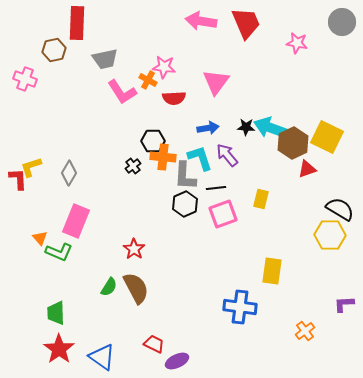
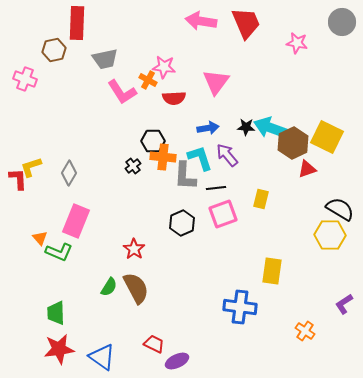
black hexagon at (185, 204): moved 3 px left, 19 px down
purple L-shape at (344, 304): rotated 30 degrees counterclockwise
orange cross at (305, 331): rotated 18 degrees counterclockwise
red star at (59, 349): rotated 28 degrees clockwise
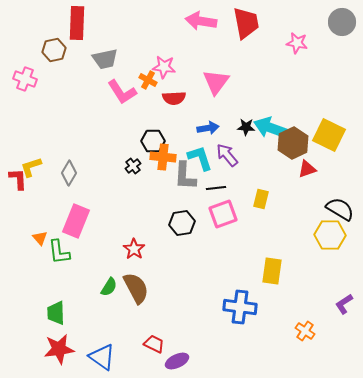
red trapezoid at (246, 23): rotated 12 degrees clockwise
yellow square at (327, 137): moved 2 px right, 2 px up
black hexagon at (182, 223): rotated 15 degrees clockwise
green L-shape at (59, 252): rotated 60 degrees clockwise
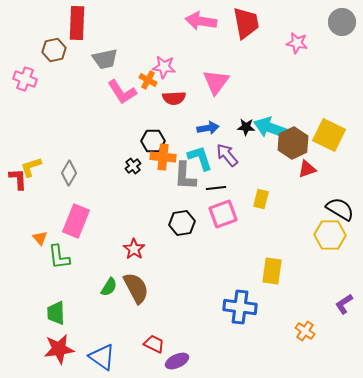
green L-shape at (59, 252): moved 5 px down
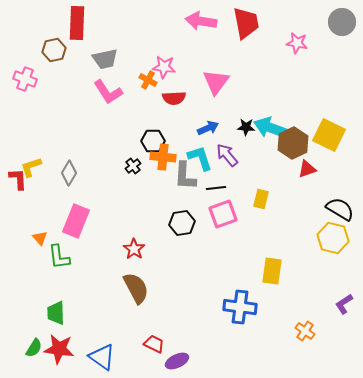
pink L-shape at (122, 92): moved 14 px left
blue arrow at (208, 128): rotated 15 degrees counterclockwise
yellow hexagon at (330, 235): moved 3 px right, 3 px down; rotated 12 degrees clockwise
green semicircle at (109, 287): moved 75 px left, 61 px down
red star at (59, 349): rotated 16 degrees clockwise
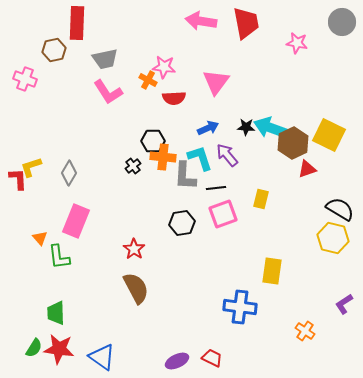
red trapezoid at (154, 344): moved 58 px right, 14 px down
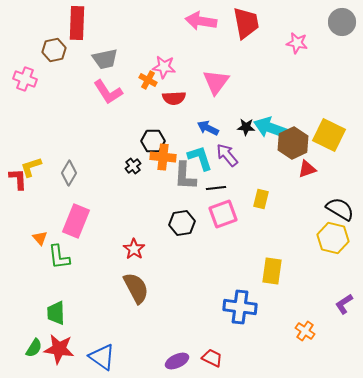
blue arrow at (208, 128): rotated 130 degrees counterclockwise
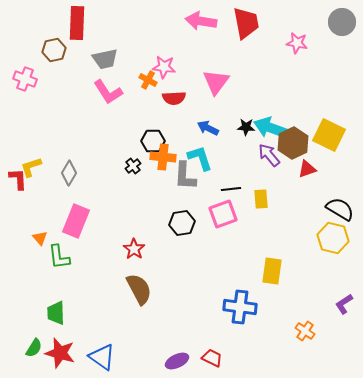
purple arrow at (227, 155): moved 42 px right
black line at (216, 188): moved 15 px right, 1 px down
yellow rectangle at (261, 199): rotated 18 degrees counterclockwise
brown semicircle at (136, 288): moved 3 px right, 1 px down
red star at (59, 349): moved 1 px right, 4 px down; rotated 8 degrees clockwise
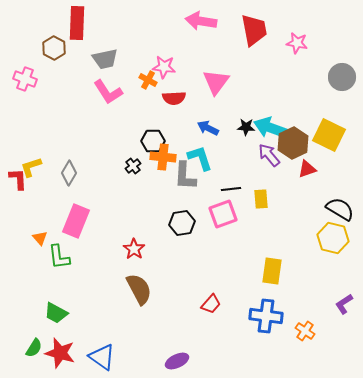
gray circle at (342, 22): moved 55 px down
red trapezoid at (246, 23): moved 8 px right, 7 px down
brown hexagon at (54, 50): moved 2 px up; rotated 20 degrees counterclockwise
blue cross at (240, 307): moved 26 px right, 9 px down
green trapezoid at (56, 313): rotated 60 degrees counterclockwise
red trapezoid at (212, 358): moved 1 px left, 54 px up; rotated 105 degrees clockwise
